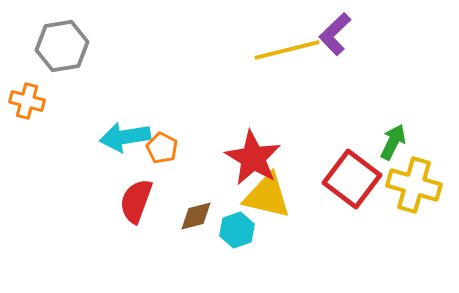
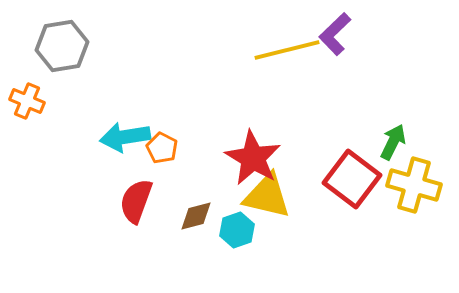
orange cross: rotated 8 degrees clockwise
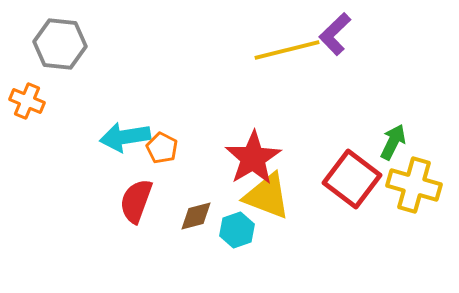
gray hexagon: moved 2 px left, 2 px up; rotated 15 degrees clockwise
red star: rotated 10 degrees clockwise
yellow triangle: rotated 8 degrees clockwise
